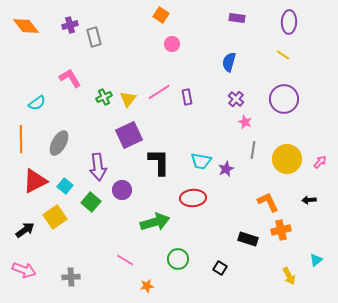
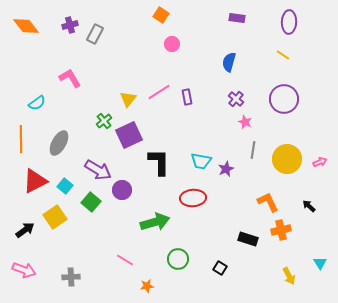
gray rectangle at (94, 37): moved 1 px right, 3 px up; rotated 42 degrees clockwise
green cross at (104, 97): moved 24 px down; rotated 14 degrees counterclockwise
pink arrow at (320, 162): rotated 24 degrees clockwise
purple arrow at (98, 167): moved 3 px down; rotated 52 degrees counterclockwise
black arrow at (309, 200): moved 6 px down; rotated 48 degrees clockwise
cyan triangle at (316, 260): moved 4 px right, 3 px down; rotated 24 degrees counterclockwise
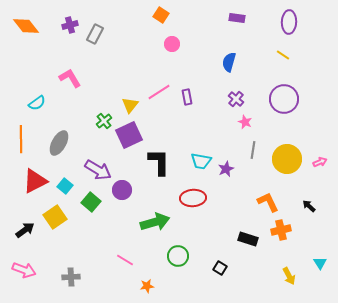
yellow triangle at (128, 99): moved 2 px right, 6 px down
green circle at (178, 259): moved 3 px up
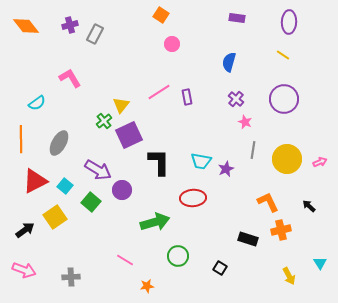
yellow triangle at (130, 105): moved 9 px left
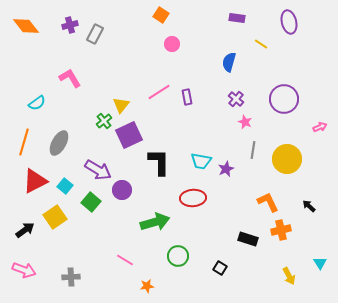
purple ellipse at (289, 22): rotated 15 degrees counterclockwise
yellow line at (283, 55): moved 22 px left, 11 px up
orange line at (21, 139): moved 3 px right, 3 px down; rotated 16 degrees clockwise
pink arrow at (320, 162): moved 35 px up
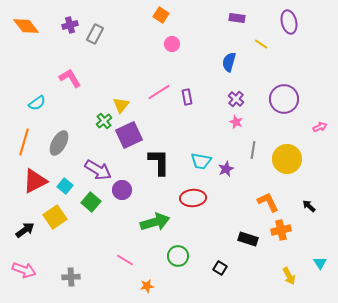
pink star at (245, 122): moved 9 px left
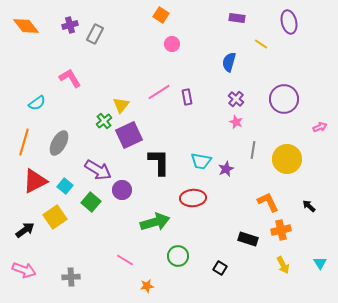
yellow arrow at (289, 276): moved 6 px left, 11 px up
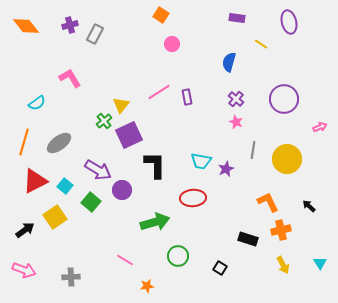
gray ellipse at (59, 143): rotated 25 degrees clockwise
black L-shape at (159, 162): moved 4 px left, 3 px down
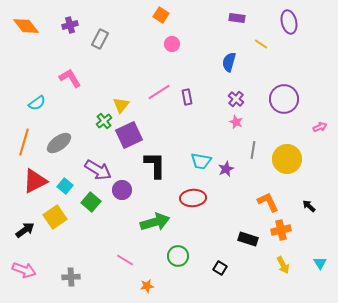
gray rectangle at (95, 34): moved 5 px right, 5 px down
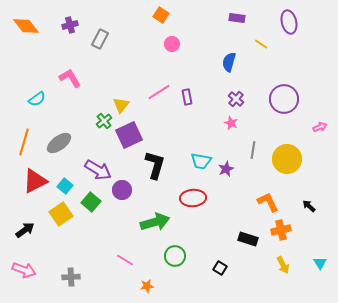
cyan semicircle at (37, 103): moved 4 px up
pink star at (236, 122): moved 5 px left, 1 px down
black L-shape at (155, 165): rotated 16 degrees clockwise
yellow square at (55, 217): moved 6 px right, 3 px up
green circle at (178, 256): moved 3 px left
